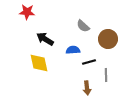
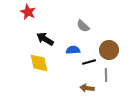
red star: moved 1 px right; rotated 21 degrees clockwise
brown circle: moved 1 px right, 11 px down
brown arrow: rotated 104 degrees clockwise
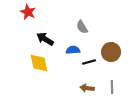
gray semicircle: moved 1 px left, 1 px down; rotated 16 degrees clockwise
brown circle: moved 2 px right, 2 px down
gray line: moved 6 px right, 12 px down
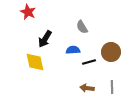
black arrow: rotated 90 degrees counterclockwise
yellow diamond: moved 4 px left, 1 px up
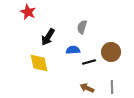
gray semicircle: rotated 48 degrees clockwise
black arrow: moved 3 px right, 2 px up
yellow diamond: moved 4 px right, 1 px down
brown arrow: rotated 16 degrees clockwise
